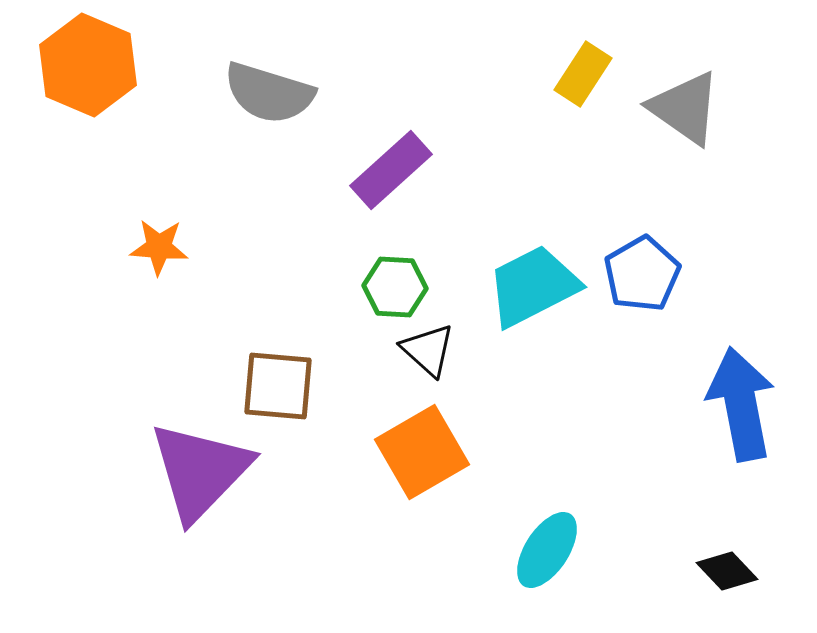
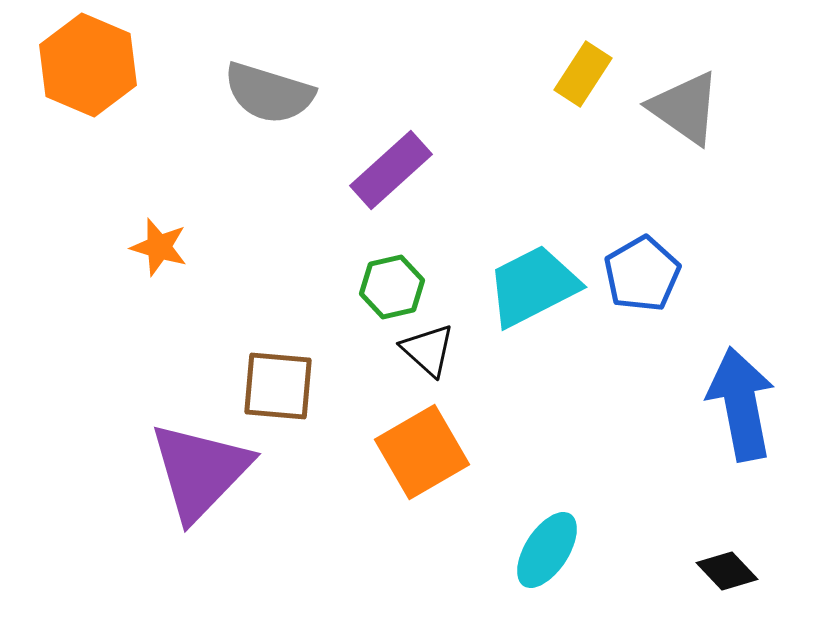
orange star: rotated 12 degrees clockwise
green hexagon: moved 3 px left; rotated 16 degrees counterclockwise
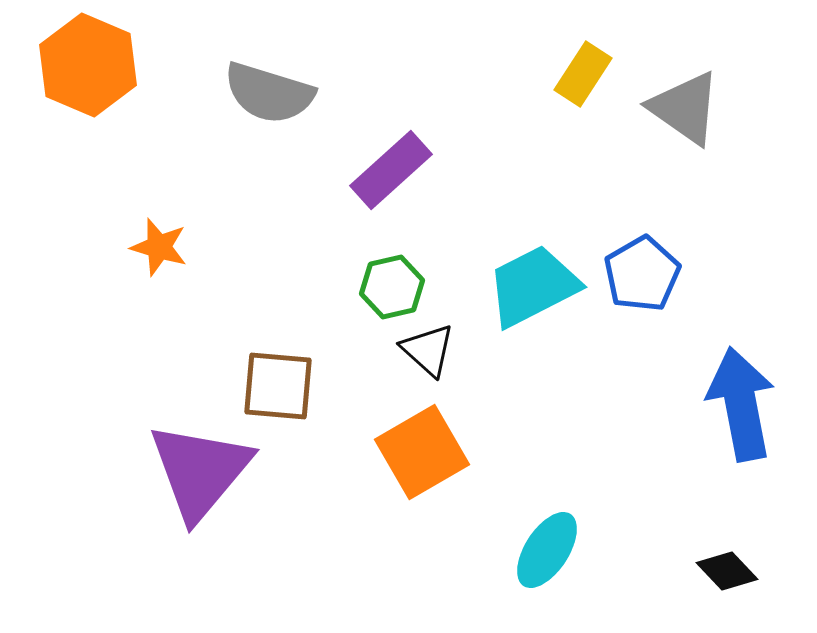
purple triangle: rotated 4 degrees counterclockwise
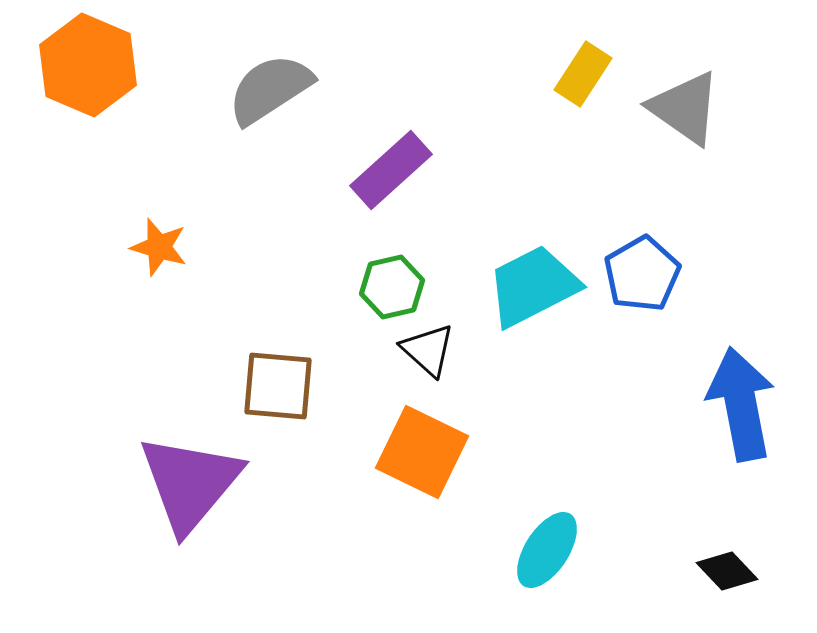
gray semicircle: moved 1 px right, 4 px up; rotated 130 degrees clockwise
orange square: rotated 34 degrees counterclockwise
purple triangle: moved 10 px left, 12 px down
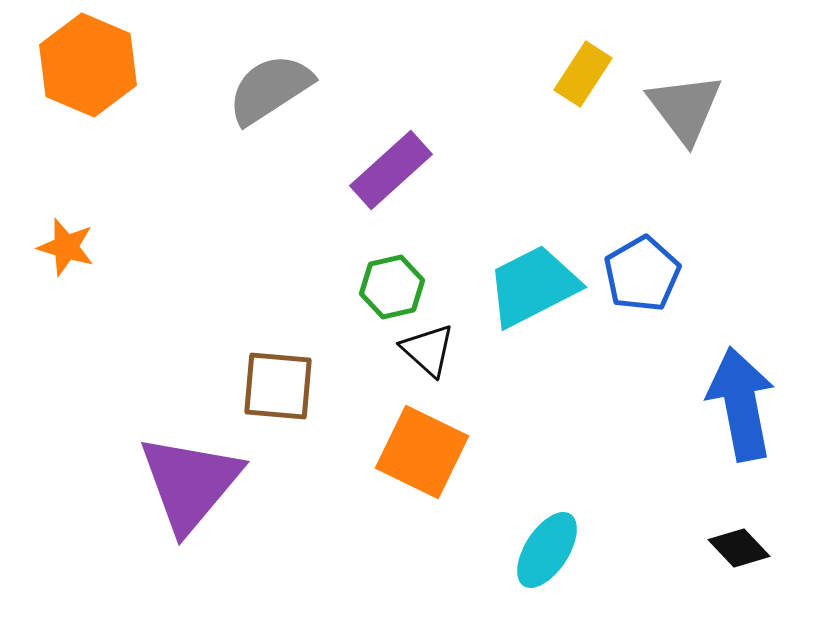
gray triangle: rotated 18 degrees clockwise
orange star: moved 93 px left
black diamond: moved 12 px right, 23 px up
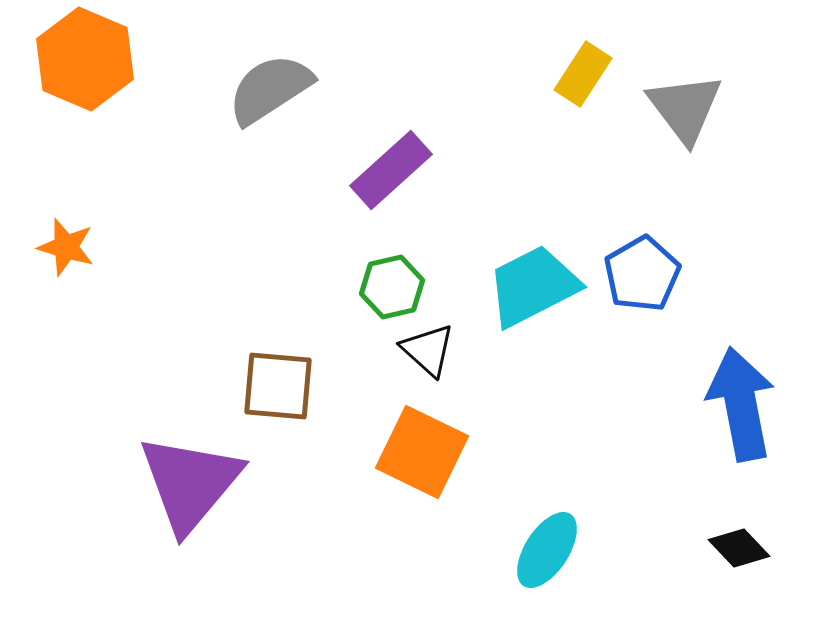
orange hexagon: moved 3 px left, 6 px up
